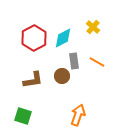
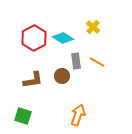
cyan diamond: rotated 60 degrees clockwise
gray rectangle: moved 2 px right
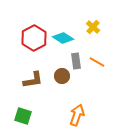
orange arrow: moved 1 px left
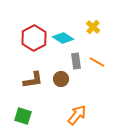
brown circle: moved 1 px left, 3 px down
orange arrow: rotated 20 degrees clockwise
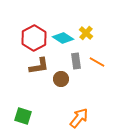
yellow cross: moved 7 px left, 6 px down
brown L-shape: moved 6 px right, 14 px up
orange arrow: moved 2 px right, 3 px down
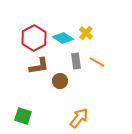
brown circle: moved 1 px left, 2 px down
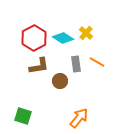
gray rectangle: moved 3 px down
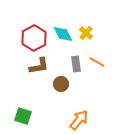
cyan diamond: moved 4 px up; rotated 30 degrees clockwise
brown circle: moved 1 px right, 3 px down
orange arrow: moved 2 px down
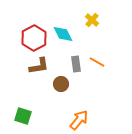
yellow cross: moved 6 px right, 13 px up
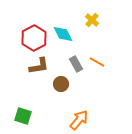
gray rectangle: rotated 21 degrees counterclockwise
